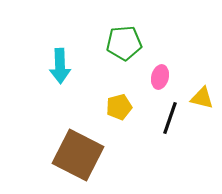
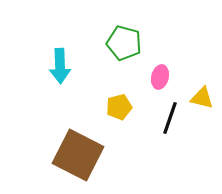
green pentagon: rotated 20 degrees clockwise
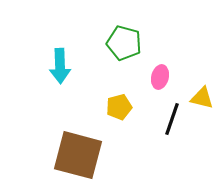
black line: moved 2 px right, 1 px down
brown square: rotated 12 degrees counterclockwise
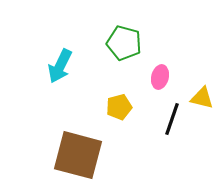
cyan arrow: rotated 28 degrees clockwise
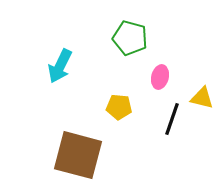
green pentagon: moved 6 px right, 5 px up
yellow pentagon: rotated 20 degrees clockwise
